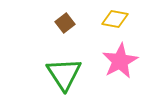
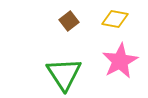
brown square: moved 4 px right, 2 px up
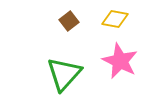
pink star: rotated 18 degrees counterclockwise
green triangle: rotated 15 degrees clockwise
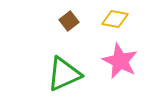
green triangle: rotated 24 degrees clockwise
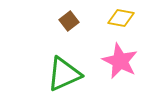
yellow diamond: moved 6 px right, 1 px up
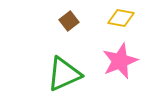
pink star: rotated 24 degrees clockwise
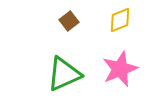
yellow diamond: moved 1 px left, 2 px down; rotated 32 degrees counterclockwise
pink star: moved 8 px down
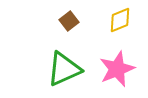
pink star: moved 3 px left
green triangle: moved 5 px up
